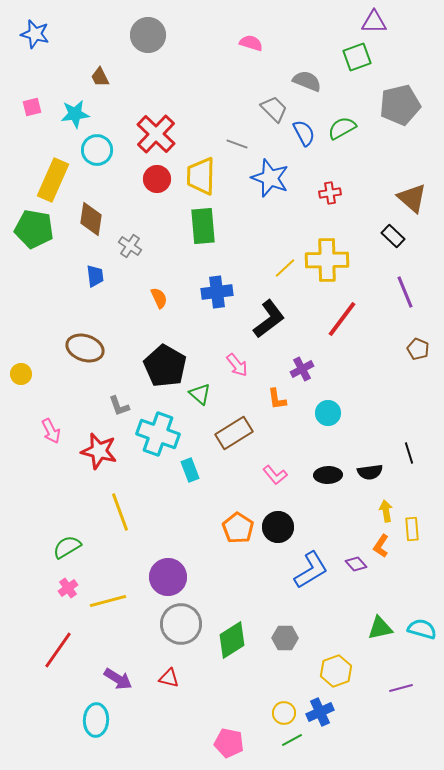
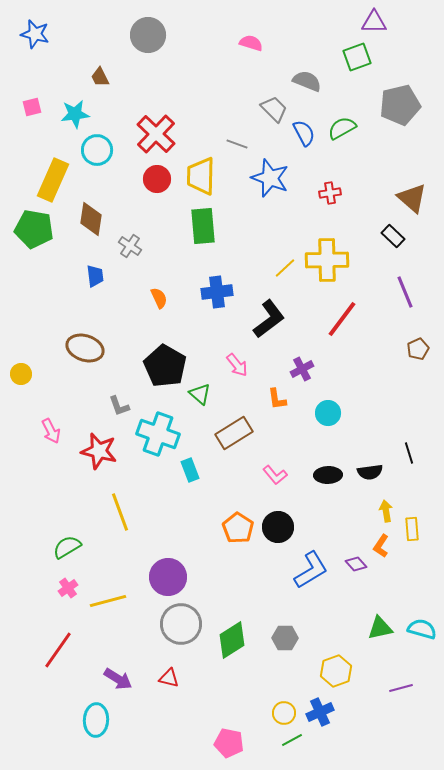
brown pentagon at (418, 349): rotated 25 degrees clockwise
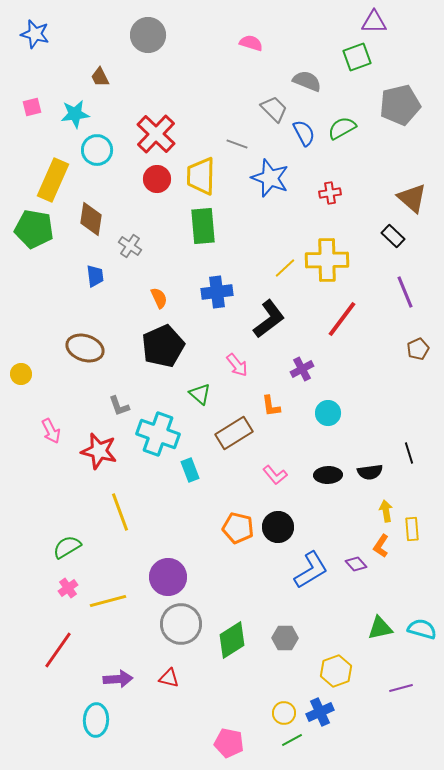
black pentagon at (165, 366): moved 2 px left, 20 px up; rotated 18 degrees clockwise
orange L-shape at (277, 399): moved 6 px left, 7 px down
orange pentagon at (238, 528): rotated 20 degrees counterclockwise
purple arrow at (118, 679): rotated 36 degrees counterclockwise
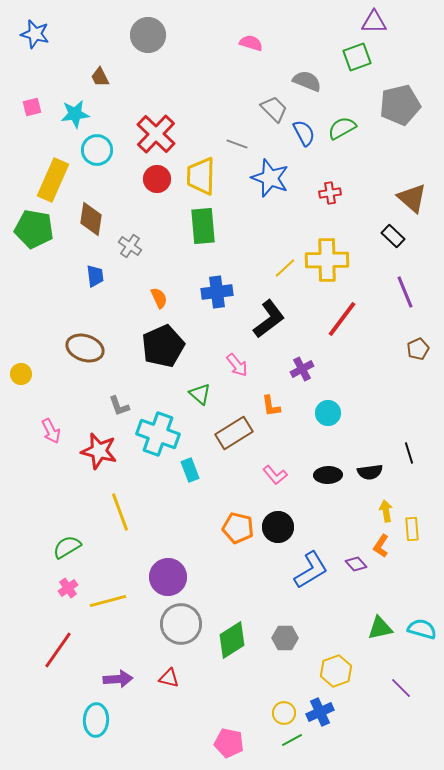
purple line at (401, 688): rotated 60 degrees clockwise
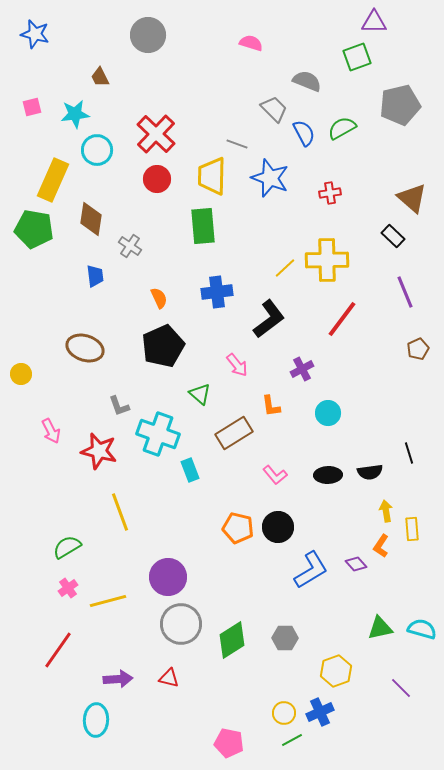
yellow trapezoid at (201, 176): moved 11 px right
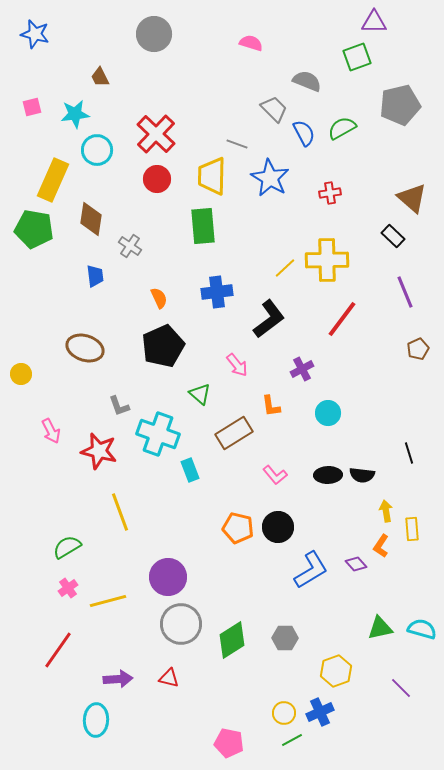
gray circle at (148, 35): moved 6 px right, 1 px up
blue star at (270, 178): rotated 9 degrees clockwise
black semicircle at (370, 472): moved 8 px left, 3 px down; rotated 15 degrees clockwise
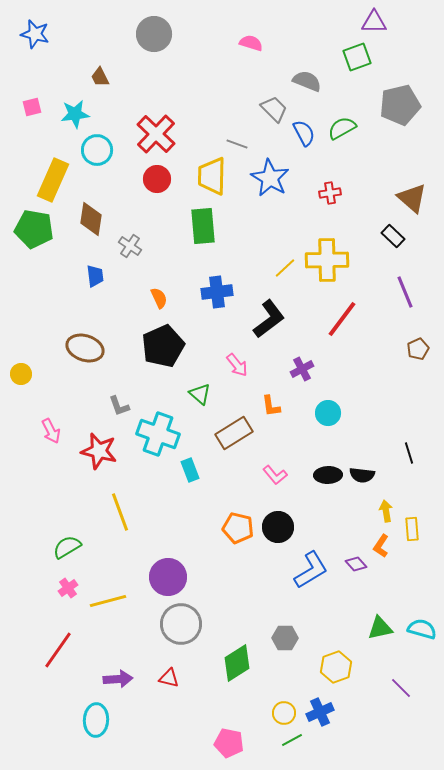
green diamond at (232, 640): moved 5 px right, 23 px down
yellow hexagon at (336, 671): moved 4 px up
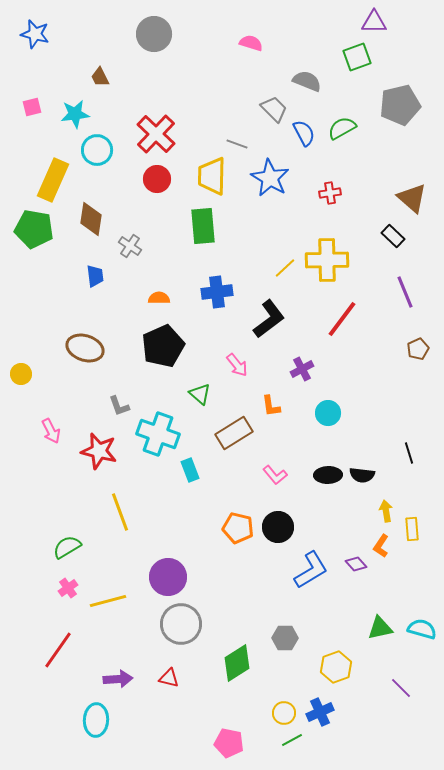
orange semicircle at (159, 298): rotated 65 degrees counterclockwise
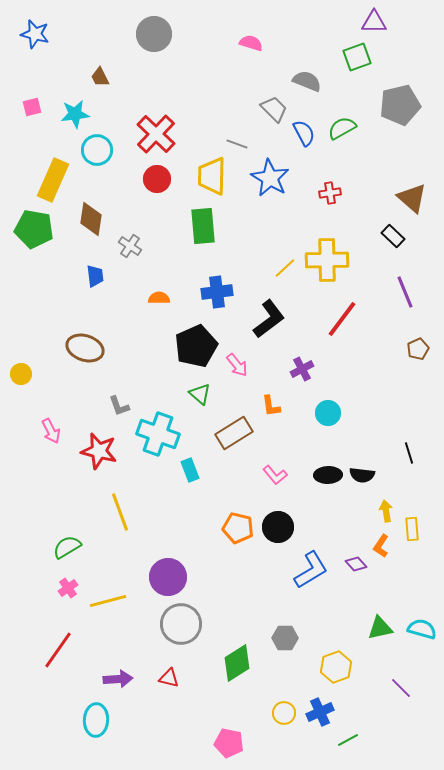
black pentagon at (163, 346): moved 33 px right
green line at (292, 740): moved 56 px right
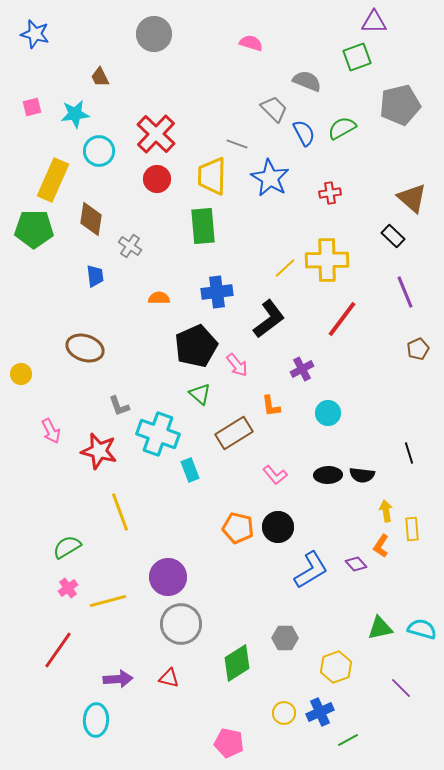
cyan circle at (97, 150): moved 2 px right, 1 px down
green pentagon at (34, 229): rotated 9 degrees counterclockwise
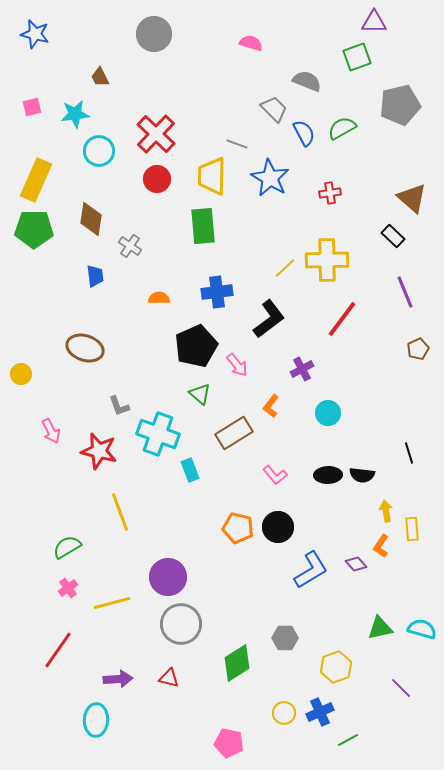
yellow rectangle at (53, 180): moved 17 px left
orange L-shape at (271, 406): rotated 45 degrees clockwise
yellow line at (108, 601): moved 4 px right, 2 px down
